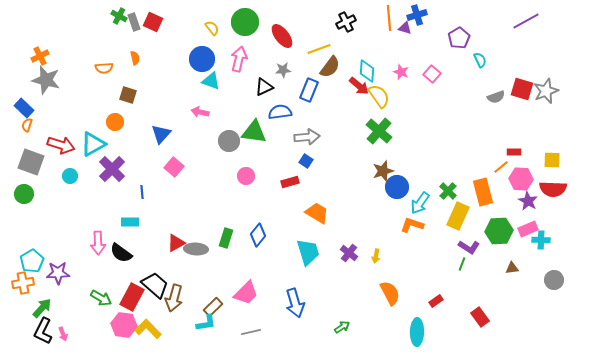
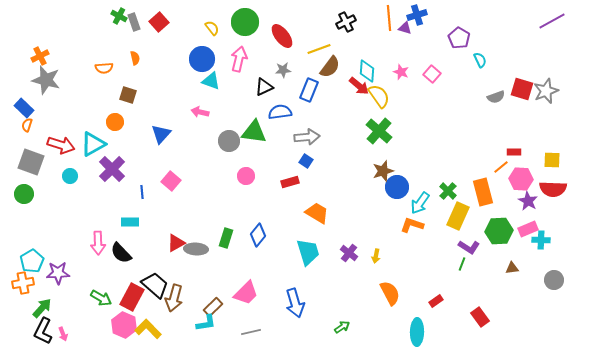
purple line at (526, 21): moved 26 px right
red square at (153, 22): moved 6 px right; rotated 24 degrees clockwise
purple pentagon at (459, 38): rotated 10 degrees counterclockwise
pink square at (174, 167): moved 3 px left, 14 px down
black semicircle at (121, 253): rotated 10 degrees clockwise
pink hexagon at (124, 325): rotated 15 degrees clockwise
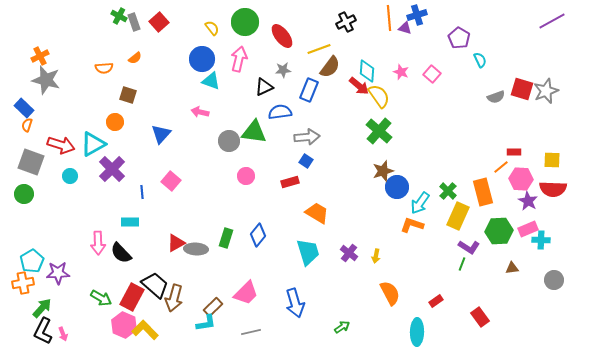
orange semicircle at (135, 58): rotated 64 degrees clockwise
yellow L-shape at (148, 329): moved 3 px left, 1 px down
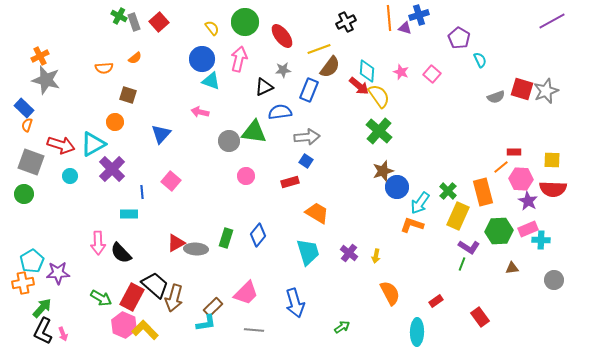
blue cross at (417, 15): moved 2 px right
cyan rectangle at (130, 222): moved 1 px left, 8 px up
gray line at (251, 332): moved 3 px right, 2 px up; rotated 18 degrees clockwise
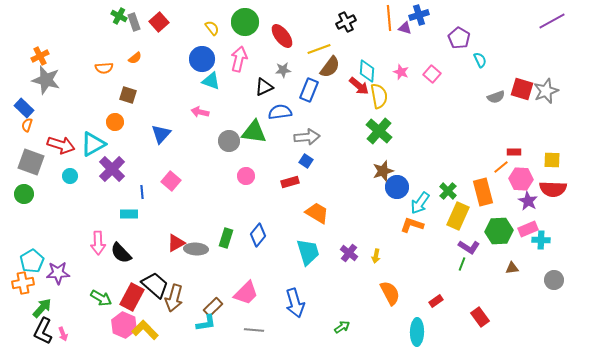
yellow semicircle at (379, 96): rotated 25 degrees clockwise
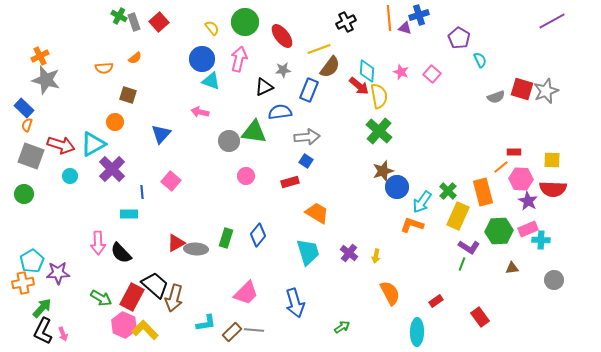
gray square at (31, 162): moved 6 px up
cyan arrow at (420, 203): moved 2 px right, 1 px up
brown rectangle at (213, 307): moved 19 px right, 25 px down
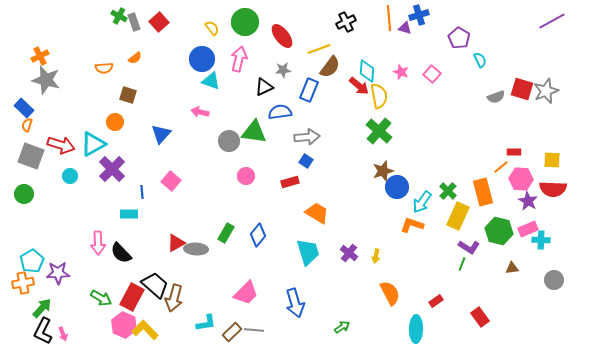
green hexagon at (499, 231): rotated 16 degrees clockwise
green rectangle at (226, 238): moved 5 px up; rotated 12 degrees clockwise
cyan ellipse at (417, 332): moved 1 px left, 3 px up
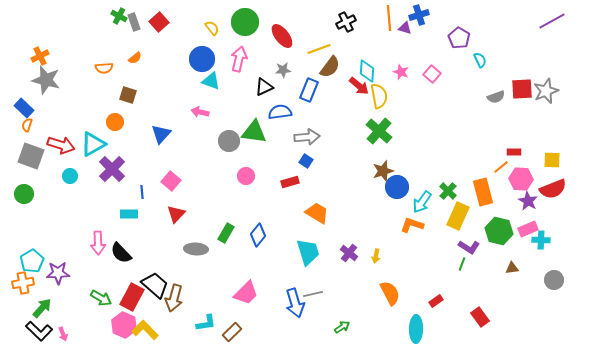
red square at (522, 89): rotated 20 degrees counterclockwise
red semicircle at (553, 189): rotated 24 degrees counterclockwise
red triangle at (176, 243): moved 29 px up; rotated 18 degrees counterclockwise
gray line at (254, 330): moved 59 px right, 36 px up; rotated 18 degrees counterclockwise
black L-shape at (43, 331): moved 4 px left; rotated 72 degrees counterclockwise
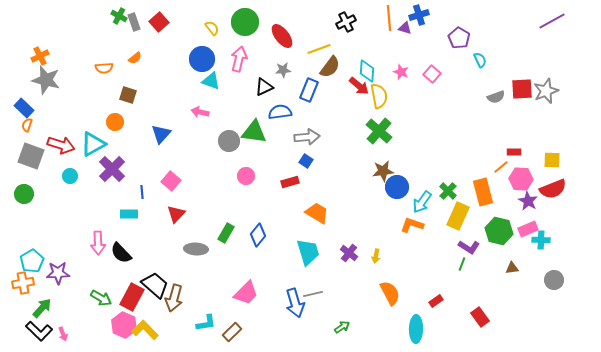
brown star at (383, 171): rotated 10 degrees clockwise
